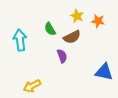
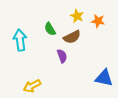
blue triangle: moved 6 px down
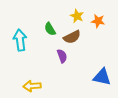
blue triangle: moved 2 px left, 1 px up
yellow arrow: rotated 24 degrees clockwise
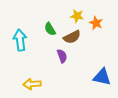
yellow star: rotated 16 degrees counterclockwise
orange star: moved 2 px left, 2 px down; rotated 16 degrees clockwise
yellow arrow: moved 2 px up
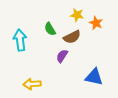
yellow star: moved 1 px up
purple semicircle: rotated 128 degrees counterclockwise
blue triangle: moved 8 px left
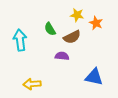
purple semicircle: rotated 64 degrees clockwise
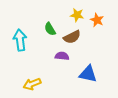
orange star: moved 1 px right, 3 px up
blue triangle: moved 6 px left, 3 px up
yellow arrow: rotated 18 degrees counterclockwise
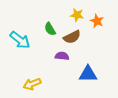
orange star: moved 1 px down
cyan arrow: rotated 135 degrees clockwise
blue triangle: rotated 12 degrees counterclockwise
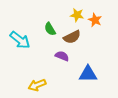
orange star: moved 2 px left, 1 px up
purple semicircle: rotated 16 degrees clockwise
yellow arrow: moved 5 px right, 1 px down
